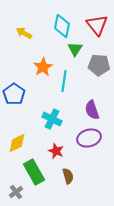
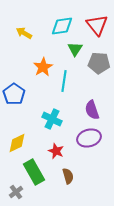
cyan diamond: rotated 70 degrees clockwise
gray pentagon: moved 2 px up
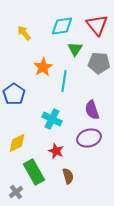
yellow arrow: rotated 21 degrees clockwise
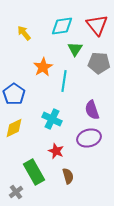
yellow diamond: moved 3 px left, 15 px up
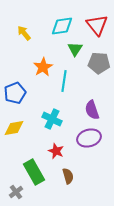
blue pentagon: moved 1 px right, 1 px up; rotated 15 degrees clockwise
yellow diamond: rotated 15 degrees clockwise
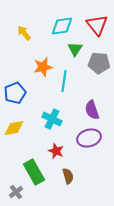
orange star: rotated 18 degrees clockwise
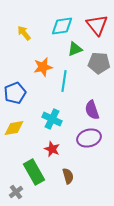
green triangle: rotated 35 degrees clockwise
red star: moved 4 px left, 2 px up
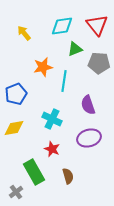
blue pentagon: moved 1 px right, 1 px down
purple semicircle: moved 4 px left, 5 px up
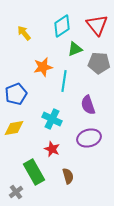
cyan diamond: rotated 25 degrees counterclockwise
